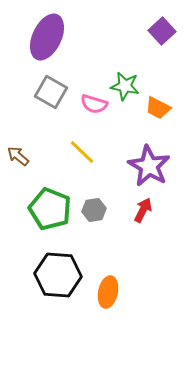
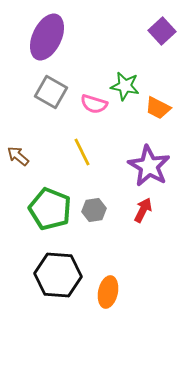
yellow line: rotated 20 degrees clockwise
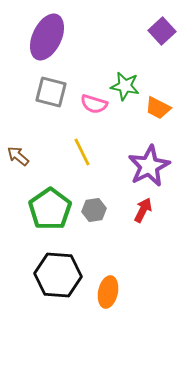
gray square: rotated 16 degrees counterclockwise
purple star: rotated 15 degrees clockwise
green pentagon: rotated 15 degrees clockwise
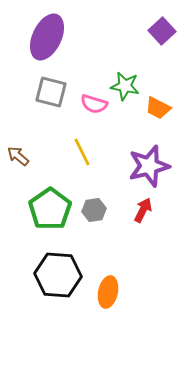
purple star: rotated 12 degrees clockwise
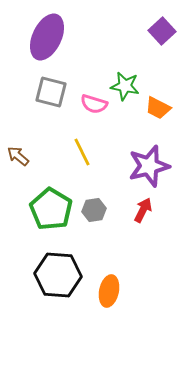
green pentagon: moved 1 px right; rotated 6 degrees counterclockwise
orange ellipse: moved 1 px right, 1 px up
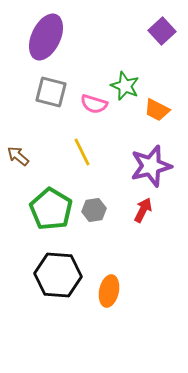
purple ellipse: moved 1 px left
green star: rotated 12 degrees clockwise
orange trapezoid: moved 1 px left, 2 px down
purple star: moved 2 px right
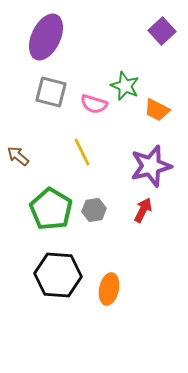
orange ellipse: moved 2 px up
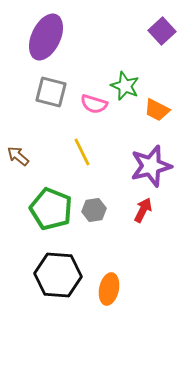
green pentagon: rotated 9 degrees counterclockwise
